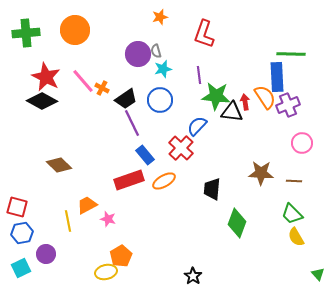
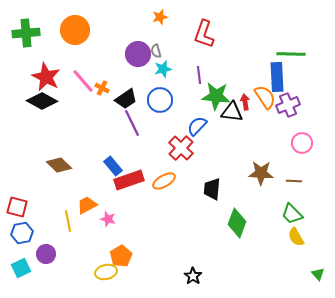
blue rectangle at (145, 155): moved 32 px left, 11 px down
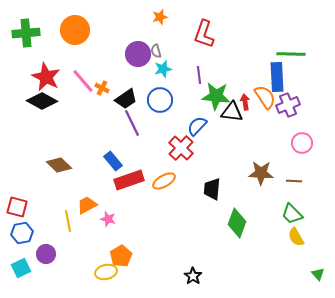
blue rectangle at (113, 166): moved 5 px up
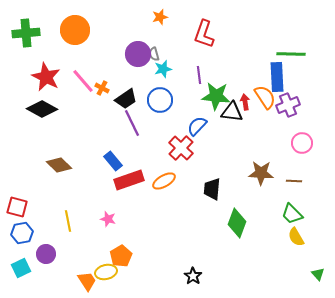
gray semicircle at (156, 51): moved 2 px left, 3 px down
black diamond at (42, 101): moved 8 px down
orange trapezoid at (87, 205): moved 76 px down; rotated 85 degrees clockwise
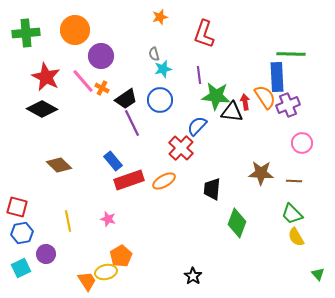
purple circle at (138, 54): moved 37 px left, 2 px down
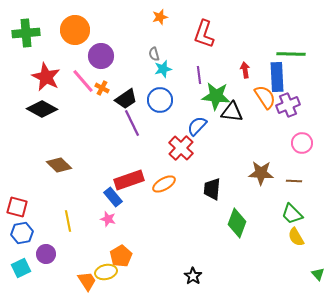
red arrow at (245, 102): moved 32 px up
blue rectangle at (113, 161): moved 36 px down
orange ellipse at (164, 181): moved 3 px down
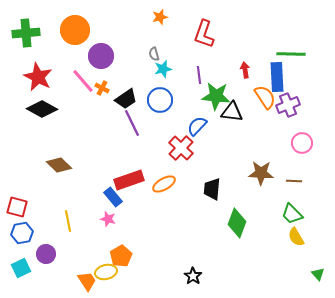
red star at (46, 77): moved 8 px left
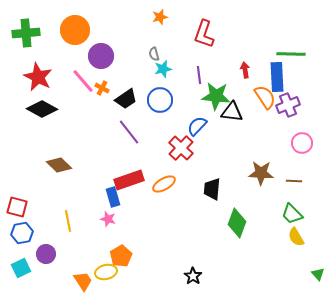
purple line at (132, 123): moved 3 px left, 9 px down; rotated 12 degrees counterclockwise
blue rectangle at (113, 197): rotated 24 degrees clockwise
orange trapezoid at (87, 281): moved 4 px left
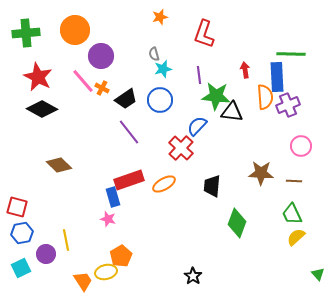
orange semicircle at (265, 97): rotated 30 degrees clockwise
pink circle at (302, 143): moved 1 px left, 3 px down
black trapezoid at (212, 189): moved 3 px up
green trapezoid at (292, 214): rotated 20 degrees clockwise
yellow line at (68, 221): moved 2 px left, 19 px down
yellow semicircle at (296, 237): rotated 78 degrees clockwise
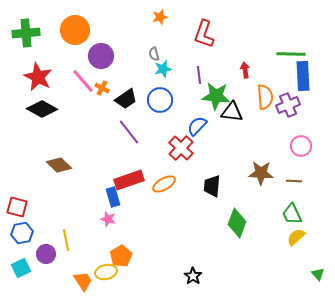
blue rectangle at (277, 77): moved 26 px right, 1 px up
